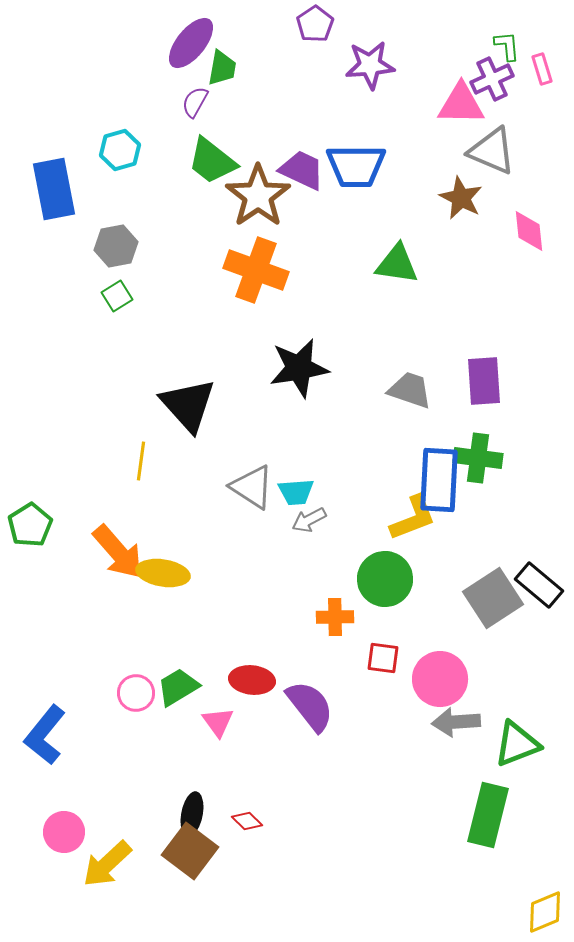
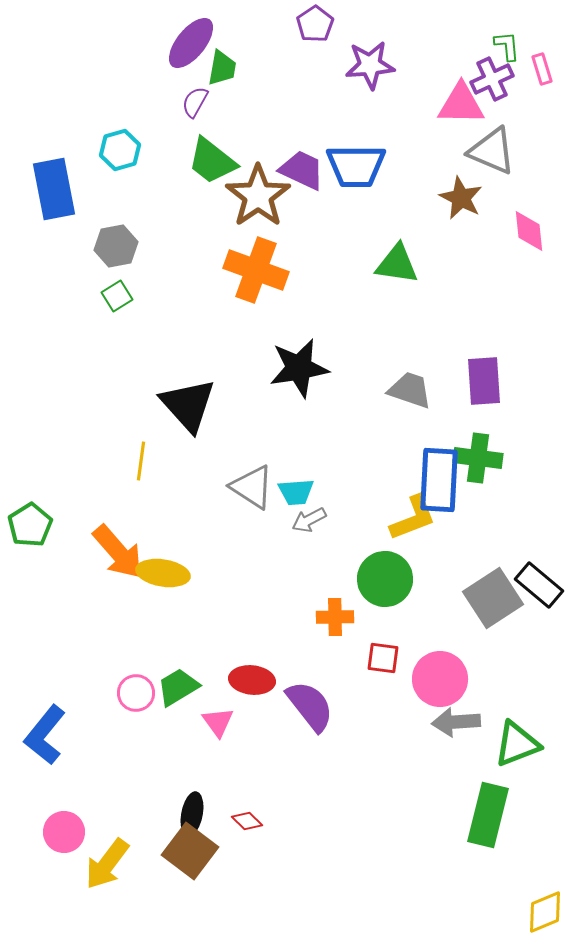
yellow arrow at (107, 864): rotated 10 degrees counterclockwise
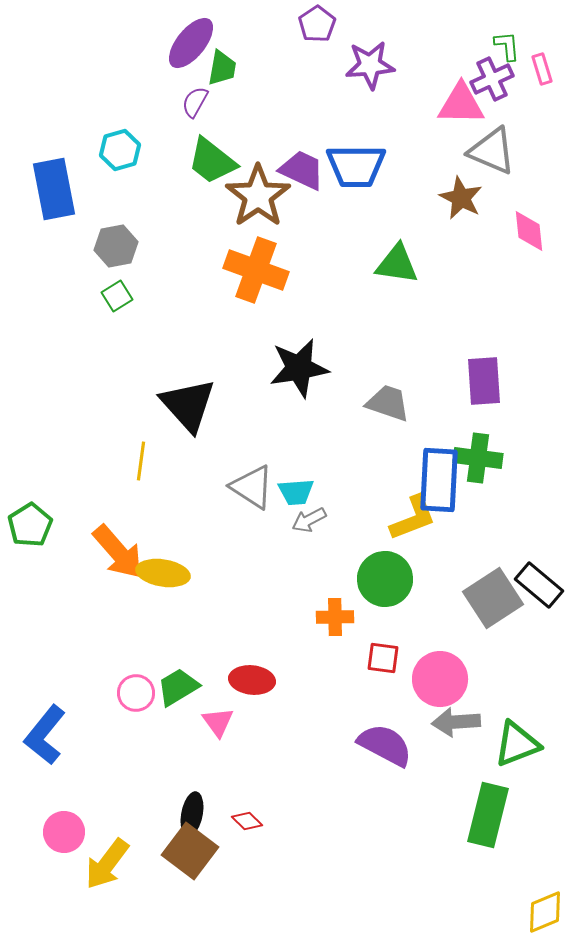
purple pentagon at (315, 24): moved 2 px right
gray trapezoid at (410, 390): moved 22 px left, 13 px down
purple semicircle at (310, 706): moved 75 px right, 39 px down; rotated 24 degrees counterclockwise
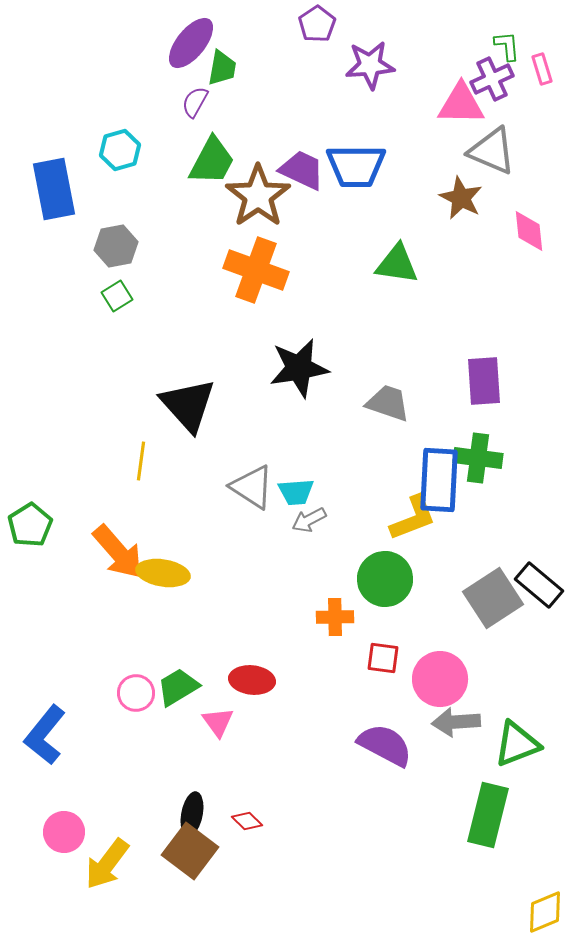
green trapezoid at (212, 161): rotated 100 degrees counterclockwise
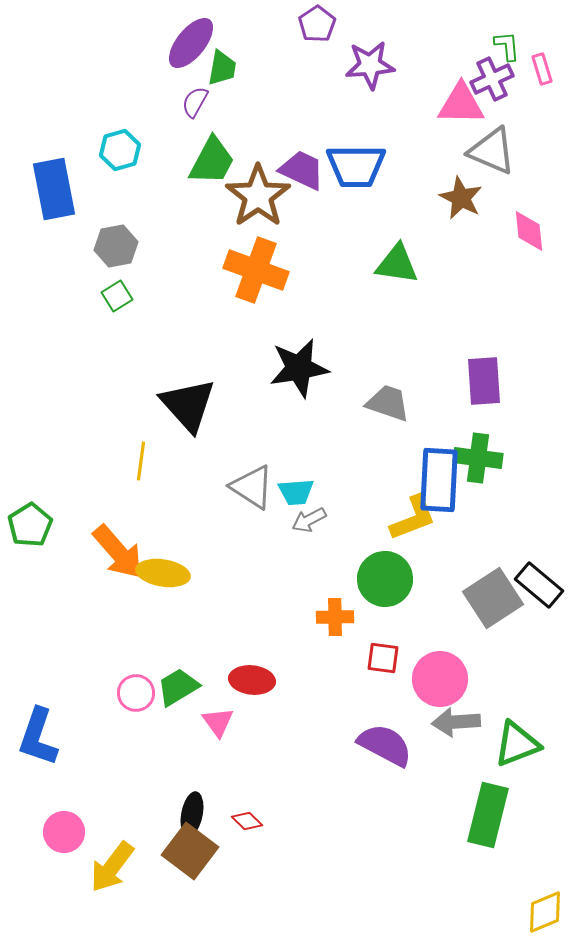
blue L-shape at (45, 735): moved 7 px left, 2 px down; rotated 20 degrees counterclockwise
yellow arrow at (107, 864): moved 5 px right, 3 px down
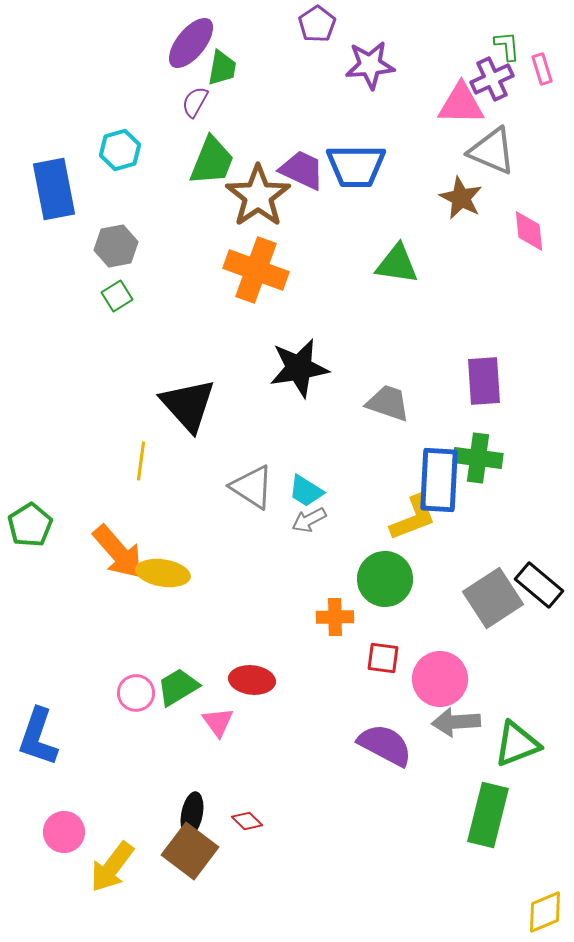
green trapezoid at (212, 161): rotated 6 degrees counterclockwise
cyan trapezoid at (296, 492): moved 10 px right, 1 px up; rotated 36 degrees clockwise
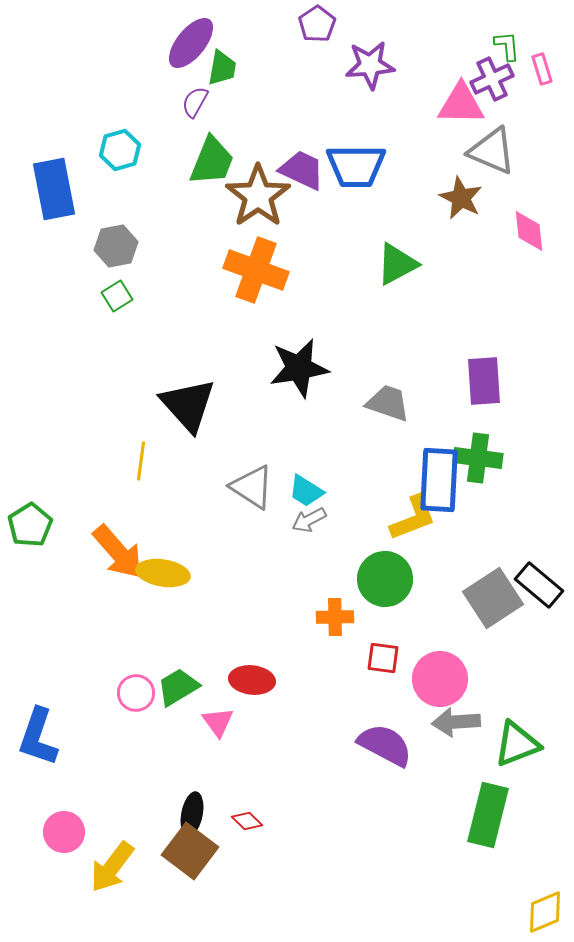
green triangle at (397, 264): rotated 36 degrees counterclockwise
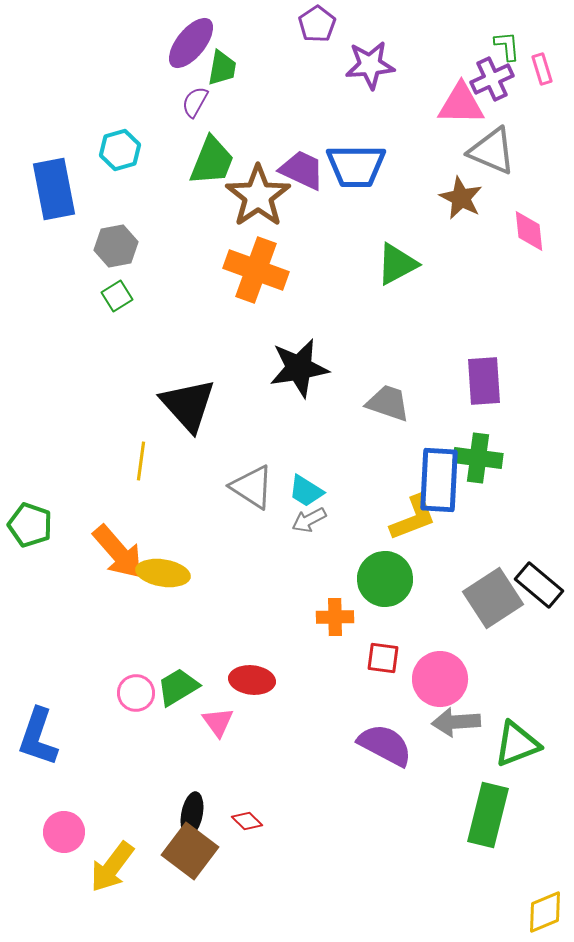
green pentagon at (30, 525): rotated 21 degrees counterclockwise
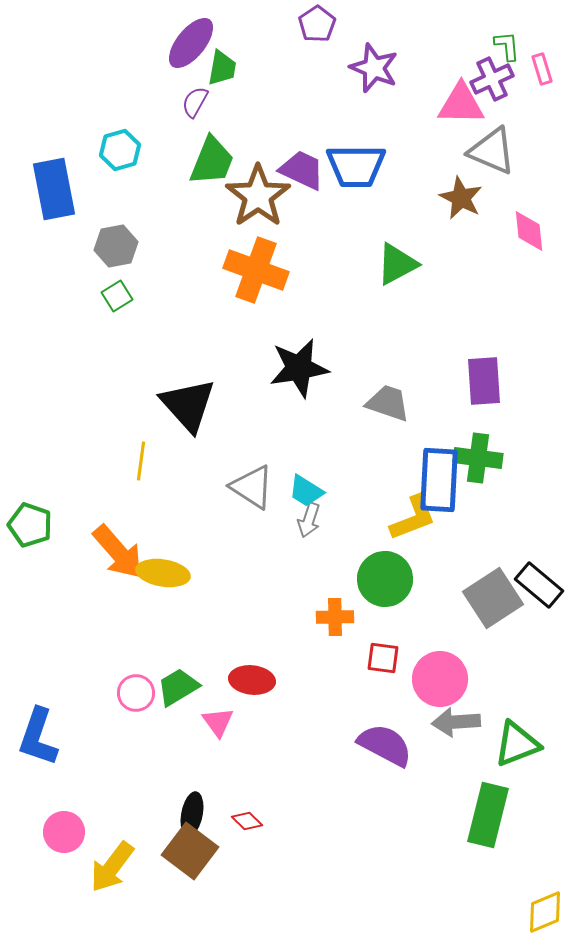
purple star at (370, 65): moved 4 px right, 3 px down; rotated 27 degrees clockwise
gray arrow at (309, 520): rotated 44 degrees counterclockwise
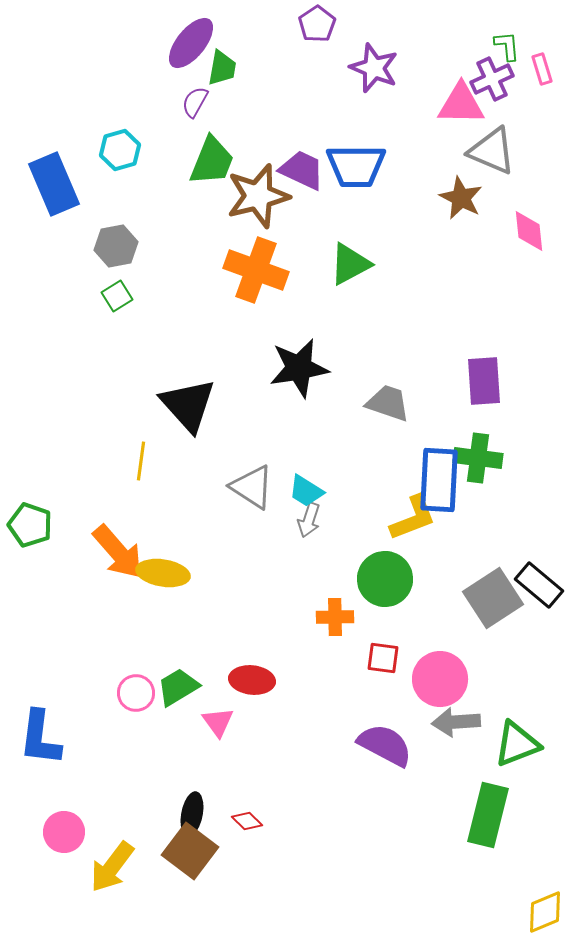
blue rectangle at (54, 189): moved 5 px up; rotated 12 degrees counterclockwise
brown star at (258, 196): rotated 20 degrees clockwise
green triangle at (397, 264): moved 47 px left
blue L-shape at (38, 737): moved 2 px right, 1 px down; rotated 12 degrees counterclockwise
